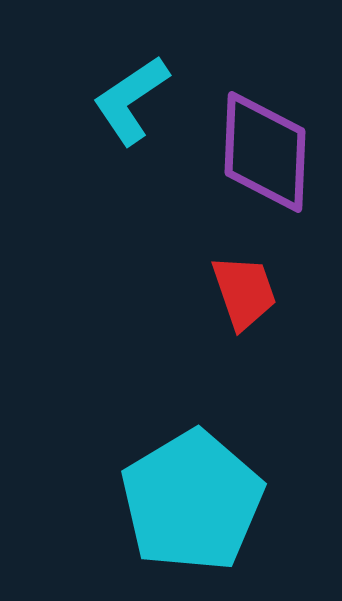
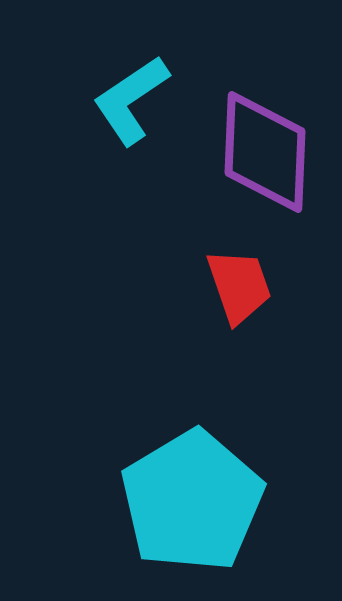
red trapezoid: moved 5 px left, 6 px up
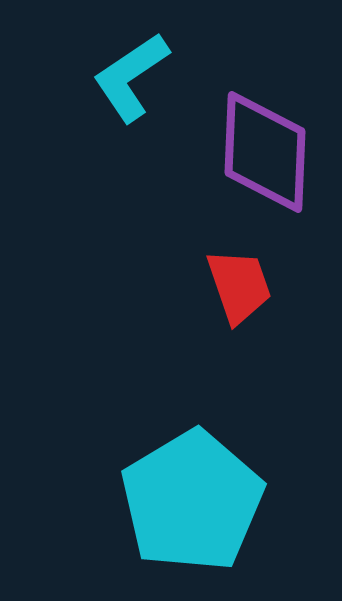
cyan L-shape: moved 23 px up
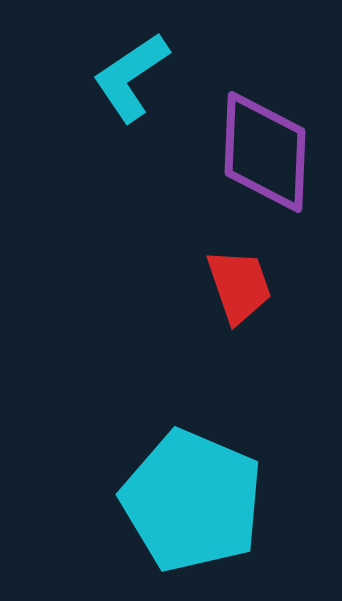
cyan pentagon: rotated 18 degrees counterclockwise
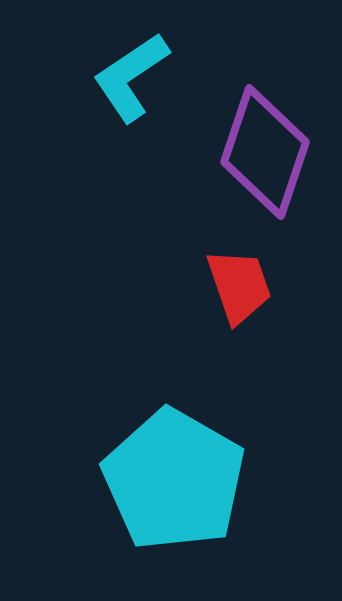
purple diamond: rotated 16 degrees clockwise
cyan pentagon: moved 18 px left, 21 px up; rotated 7 degrees clockwise
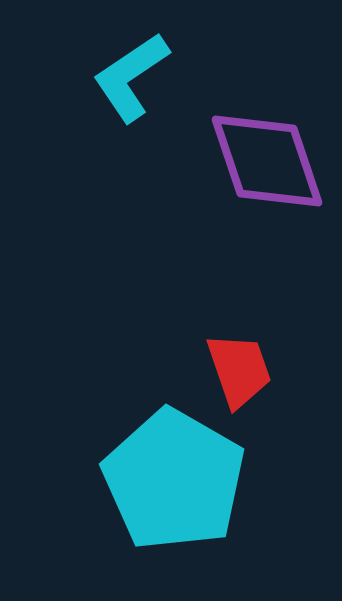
purple diamond: moved 2 px right, 9 px down; rotated 37 degrees counterclockwise
red trapezoid: moved 84 px down
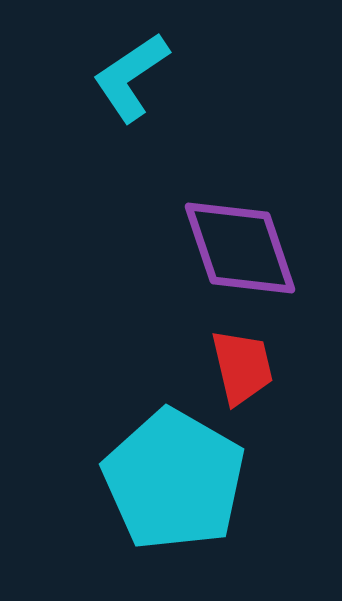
purple diamond: moved 27 px left, 87 px down
red trapezoid: moved 3 px right, 3 px up; rotated 6 degrees clockwise
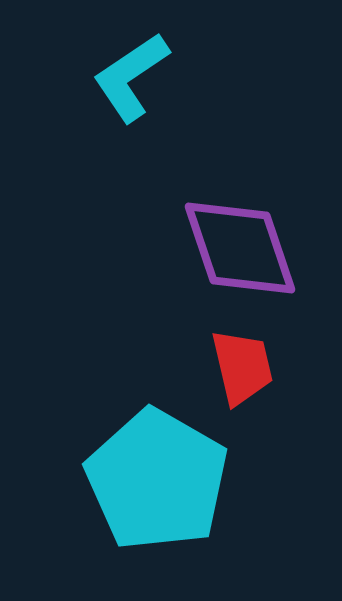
cyan pentagon: moved 17 px left
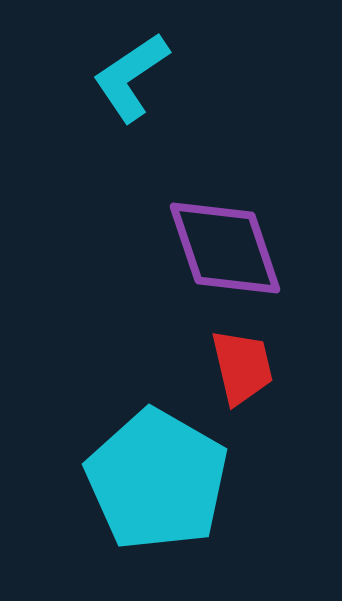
purple diamond: moved 15 px left
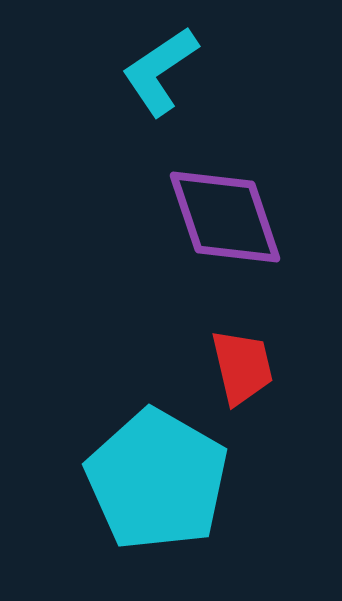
cyan L-shape: moved 29 px right, 6 px up
purple diamond: moved 31 px up
